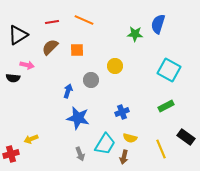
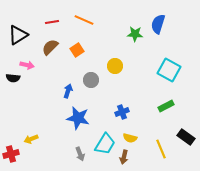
orange square: rotated 32 degrees counterclockwise
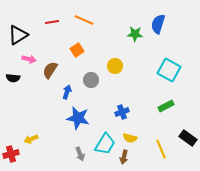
brown semicircle: moved 23 px down; rotated 12 degrees counterclockwise
pink arrow: moved 2 px right, 6 px up
blue arrow: moved 1 px left, 1 px down
black rectangle: moved 2 px right, 1 px down
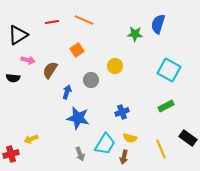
pink arrow: moved 1 px left, 1 px down
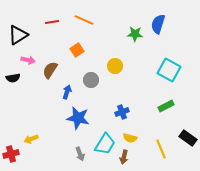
black semicircle: rotated 16 degrees counterclockwise
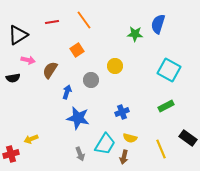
orange line: rotated 30 degrees clockwise
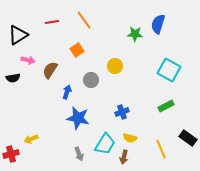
gray arrow: moved 1 px left
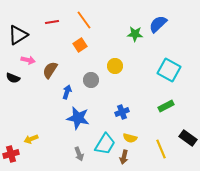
blue semicircle: rotated 30 degrees clockwise
orange square: moved 3 px right, 5 px up
black semicircle: rotated 32 degrees clockwise
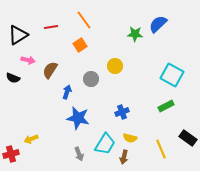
red line: moved 1 px left, 5 px down
cyan square: moved 3 px right, 5 px down
gray circle: moved 1 px up
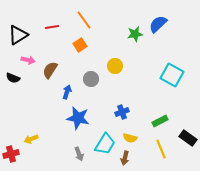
red line: moved 1 px right
green star: rotated 14 degrees counterclockwise
green rectangle: moved 6 px left, 15 px down
brown arrow: moved 1 px right, 1 px down
